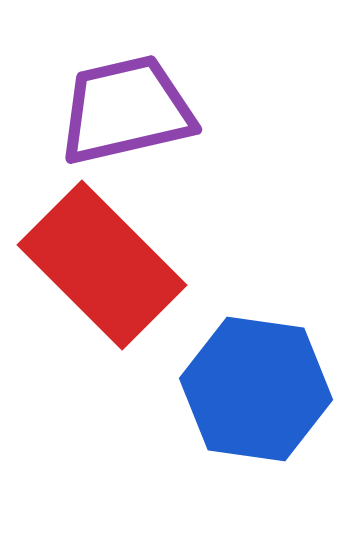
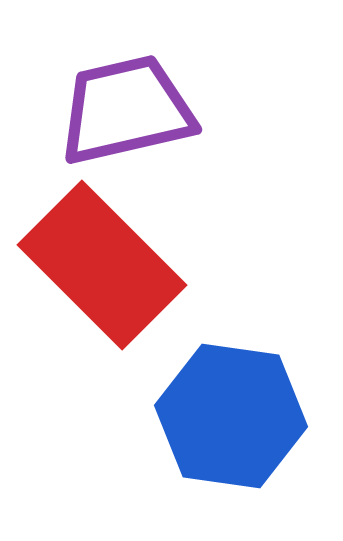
blue hexagon: moved 25 px left, 27 px down
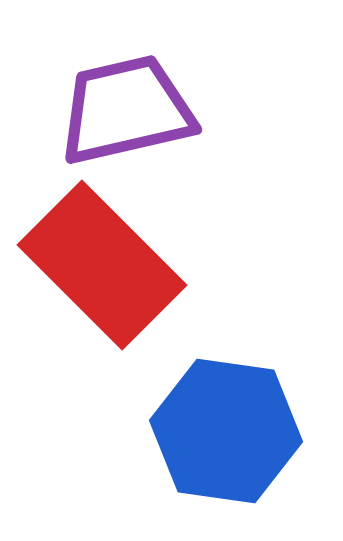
blue hexagon: moved 5 px left, 15 px down
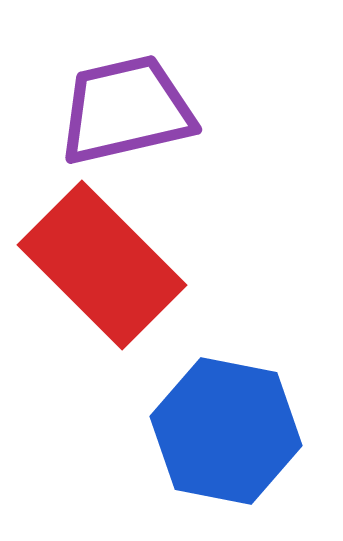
blue hexagon: rotated 3 degrees clockwise
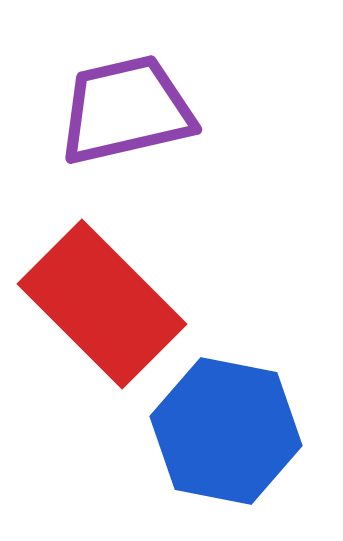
red rectangle: moved 39 px down
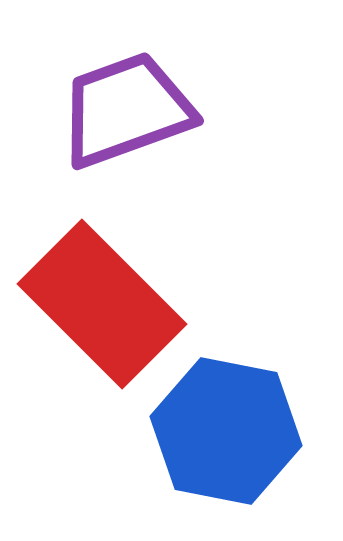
purple trapezoid: rotated 7 degrees counterclockwise
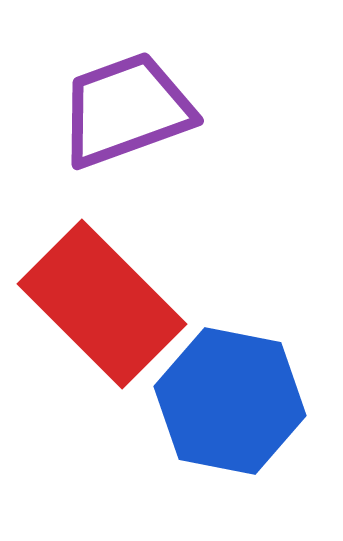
blue hexagon: moved 4 px right, 30 px up
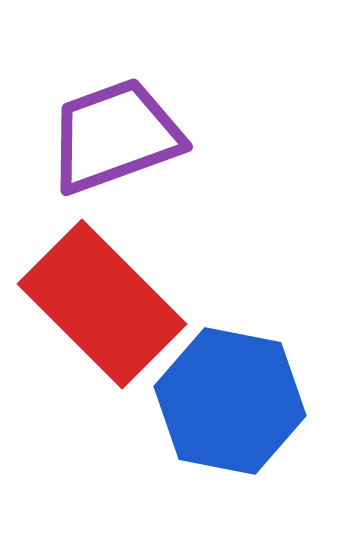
purple trapezoid: moved 11 px left, 26 px down
